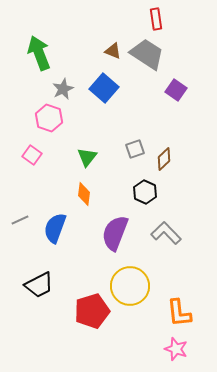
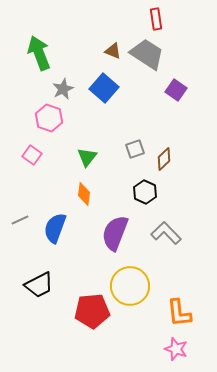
red pentagon: rotated 12 degrees clockwise
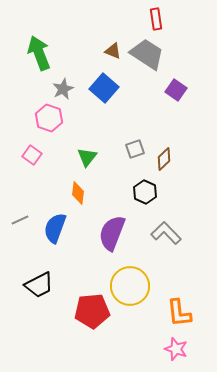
orange diamond: moved 6 px left, 1 px up
purple semicircle: moved 3 px left
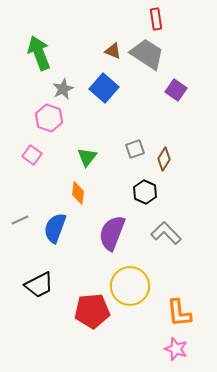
brown diamond: rotated 15 degrees counterclockwise
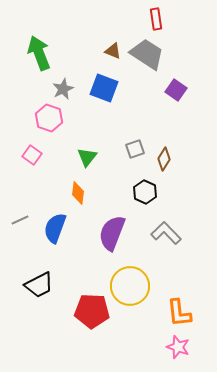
blue square: rotated 20 degrees counterclockwise
red pentagon: rotated 8 degrees clockwise
pink star: moved 2 px right, 2 px up
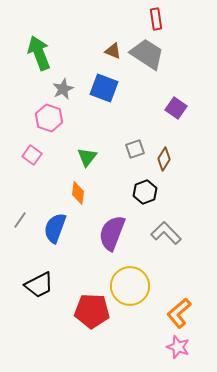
purple square: moved 18 px down
black hexagon: rotated 15 degrees clockwise
gray line: rotated 30 degrees counterclockwise
orange L-shape: rotated 56 degrees clockwise
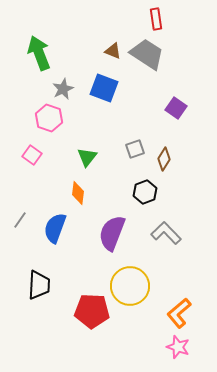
black trapezoid: rotated 60 degrees counterclockwise
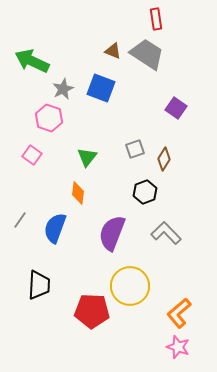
green arrow: moved 7 px left, 8 px down; rotated 44 degrees counterclockwise
blue square: moved 3 px left
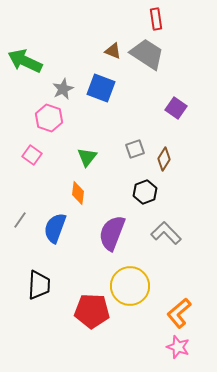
green arrow: moved 7 px left
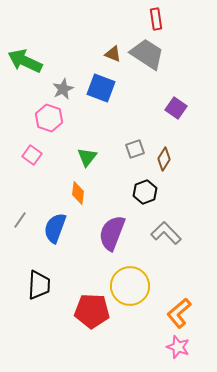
brown triangle: moved 3 px down
